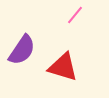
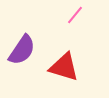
red triangle: moved 1 px right
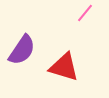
pink line: moved 10 px right, 2 px up
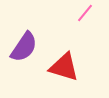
purple semicircle: moved 2 px right, 3 px up
